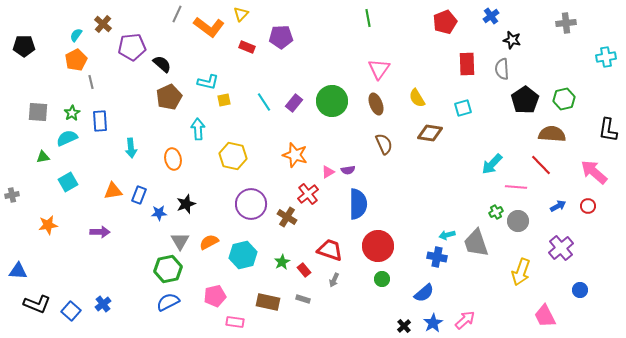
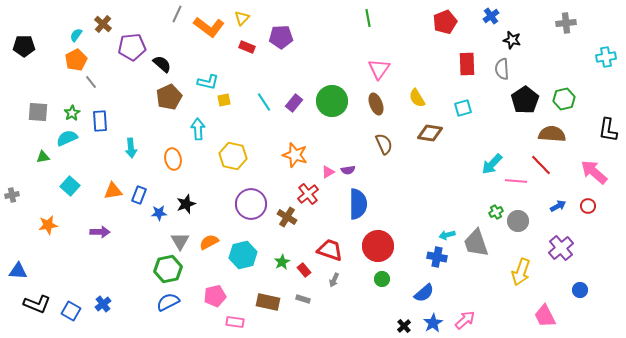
yellow triangle at (241, 14): moved 1 px right, 4 px down
gray line at (91, 82): rotated 24 degrees counterclockwise
cyan square at (68, 182): moved 2 px right, 4 px down; rotated 18 degrees counterclockwise
pink line at (516, 187): moved 6 px up
blue square at (71, 311): rotated 12 degrees counterclockwise
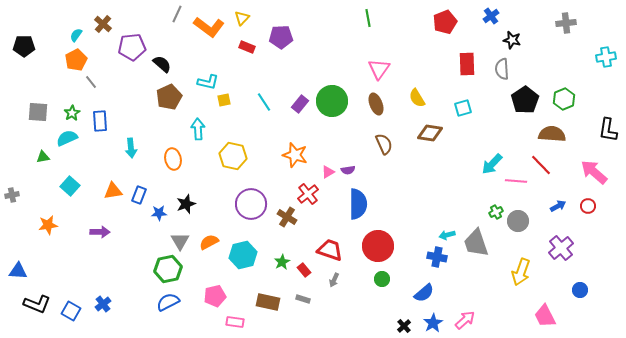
green hexagon at (564, 99): rotated 10 degrees counterclockwise
purple rectangle at (294, 103): moved 6 px right, 1 px down
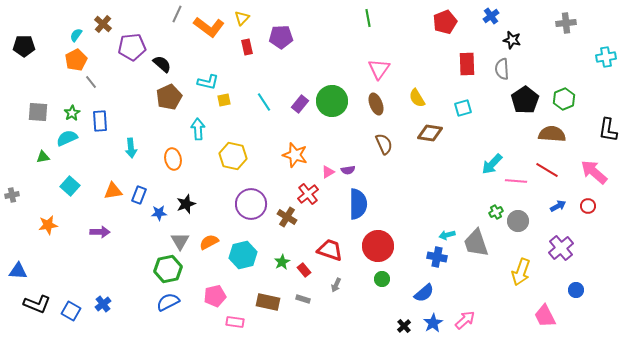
red rectangle at (247, 47): rotated 56 degrees clockwise
red line at (541, 165): moved 6 px right, 5 px down; rotated 15 degrees counterclockwise
gray arrow at (334, 280): moved 2 px right, 5 px down
blue circle at (580, 290): moved 4 px left
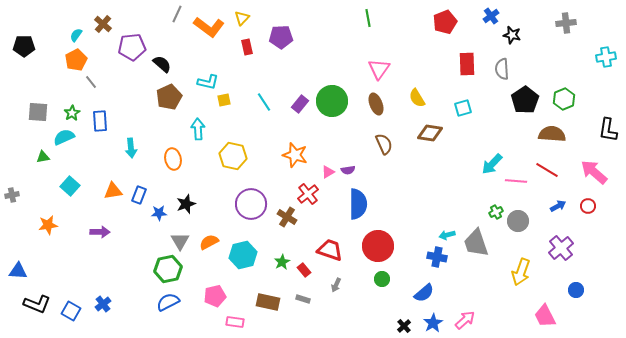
black star at (512, 40): moved 5 px up
cyan semicircle at (67, 138): moved 3 px left, 1 px up
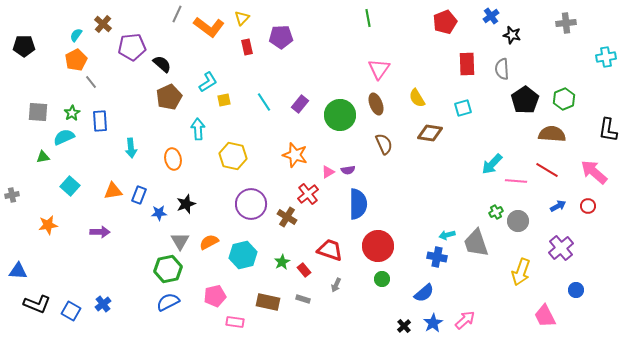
cyan L-shape at (208, 82): rotated 45 degrees counterclockwise
green circle at (332, 101): moved 8 px right, 14 px down
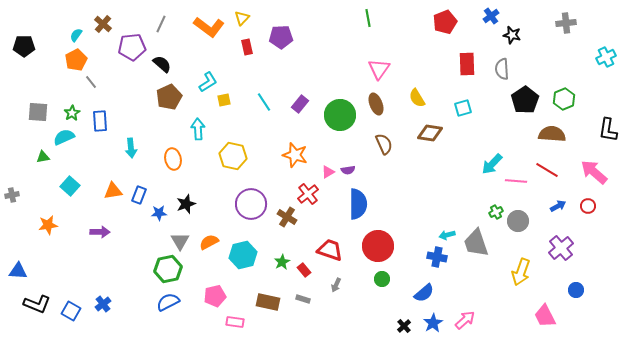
gray line at (177, 14): moved 16 px left, 10 px down
cyan cross at (606, 57): rotated 18 degrees counterclockwise
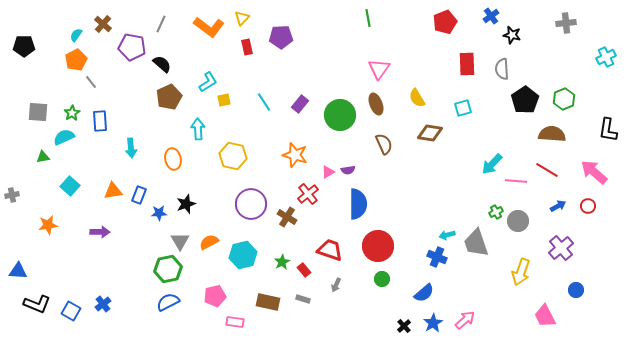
purple pentagon at (132, 47): rotated 16 degrees clockwise
blue cross at (437, 257): rotated 12 degrees clockwise
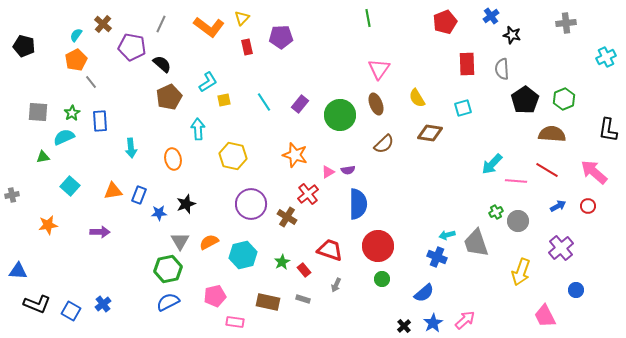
black pentagon at (24, 46): rotated 15 degrees clockwise
brown semicircle at (384, 144): rotated 70 degrees clockwise
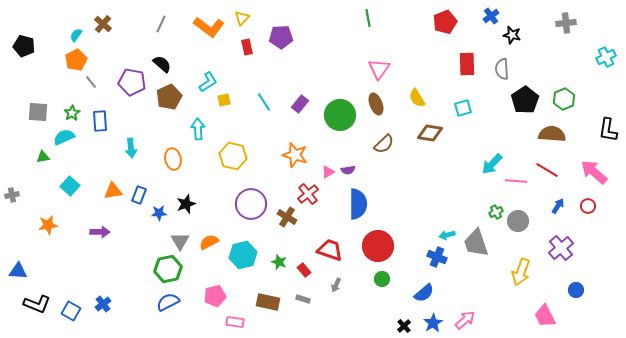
purple pentagon at (132, 47): moved 35 px down
blue arrow at (558, 206): rotated 28 degrees counterclockwise
green star at (282, 262): moved 3 px left; rotated 21 degrees counterclockwise
